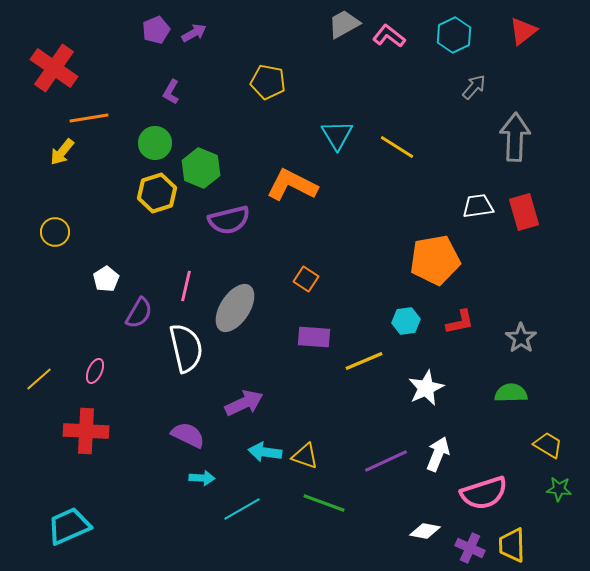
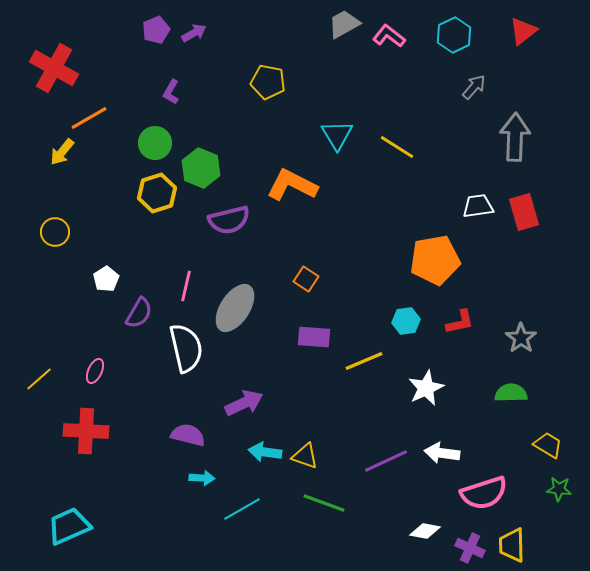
red cross at (54, 68): rotated 6 degrees counterclockwise
orange line at (89, 118): rotated 21 degrees counterclockwise
purple semicircle at (188, 435): rotated 12 degrees counterclockwise
white arrow at (438, 454): moved 4 px right, 1 px up; rotated 104 degrees counterclockwise
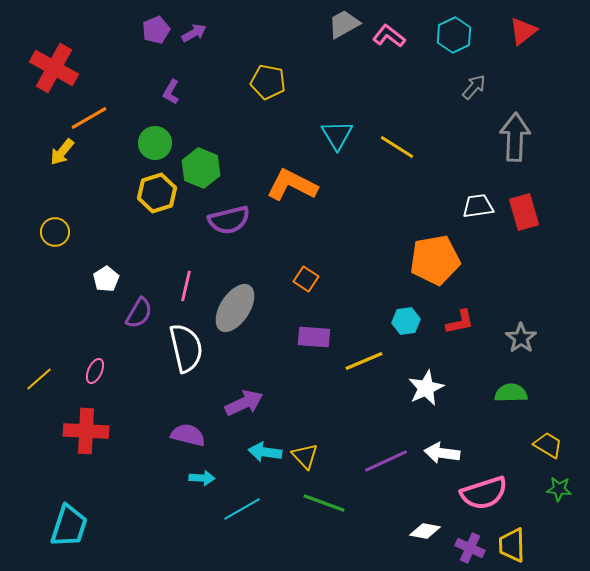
yellow triangle at (305, 456): rotated 28 degrees clockwise
cyan trapezoid at (69, 526): rotated 132 degrees clockwise
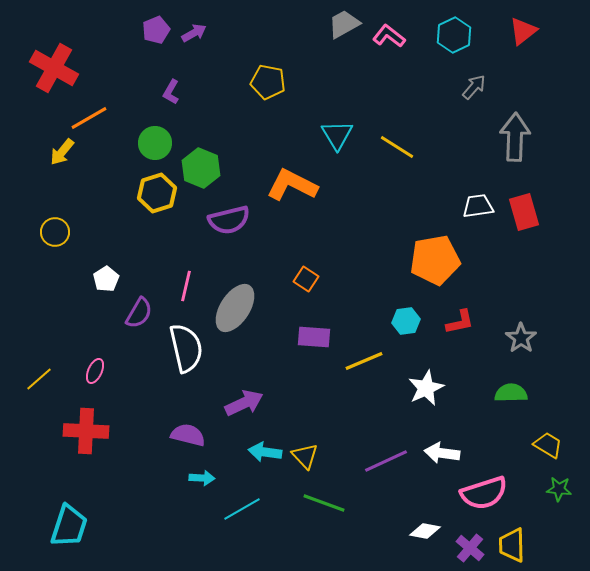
purple cross at (470, 548): rotated 16 degrees clockwise
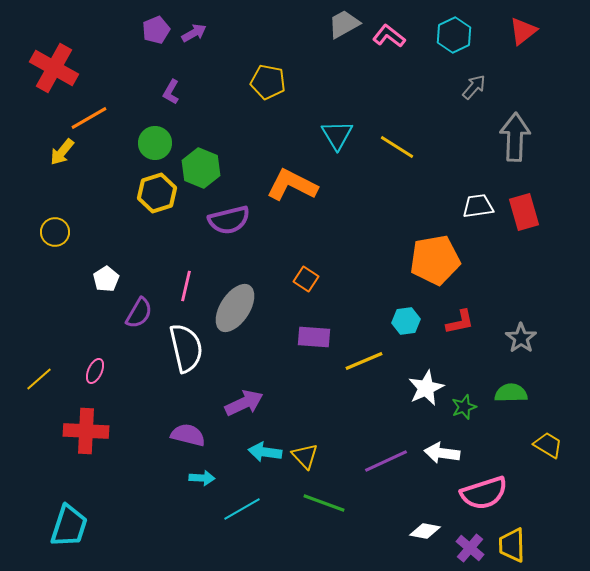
green star at (559, 489): moved 95 px left, 82 px up; rotated 25 degrees counterclockwise
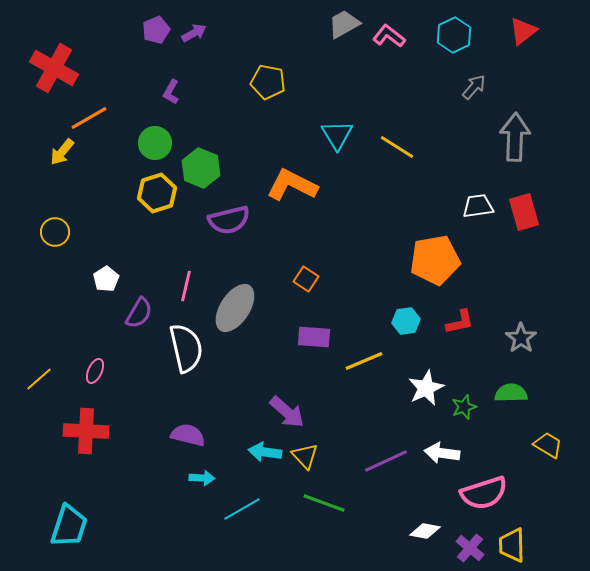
purple arrow at (244, 403): moved 43 px right, 9 px down; rotated 66 degrees clockwise
